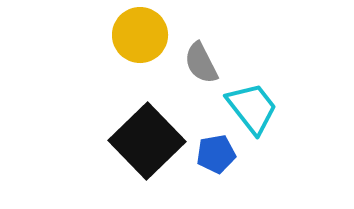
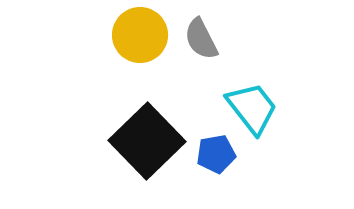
gray semicircle: moved 24 px up
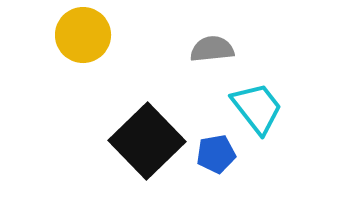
yellow circle: moved 57 px left
gray semicircle: moved 11 px right, 10 px down; rotated 111 degrees clockwise
cyan trapezoid: moved 5 px right
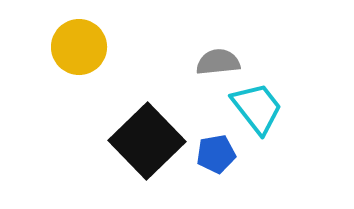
yellow circle: moved 4 px left, 12 px down
gray semicircle: moved 6 px right, 13 px down
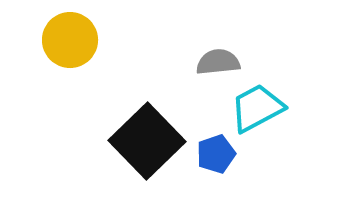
yellow circle: moved 9 px left, 7 px up
cyan trapezoid: rotated 80 degrees counterclockwise
blue pentagon: rotated 9 degrees counterclockwise
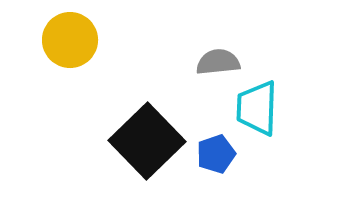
cyan trapezoid: rotated 60 degrees counterclockwise
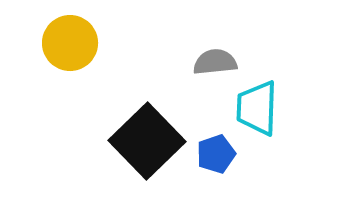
yellow circle: moved 3 px down
gray semicircle: moved 3 px left
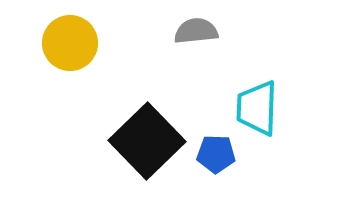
gray semicircle: moved 19 px left, 31 px up
blue pentagon: rotated 21 degrees clockwise
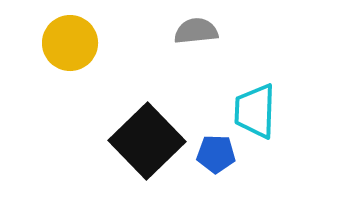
cyan trapezoid: moved 2 px left, 3 px down
